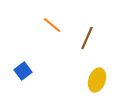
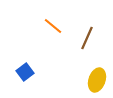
orange line: moved 1 px right, 1 px down
blue square: moved 2 px right, 1 px down
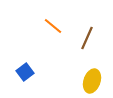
yellow ellipse: moved 5 px left, 1 px down
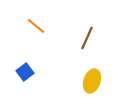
orange line: moved 17 px left
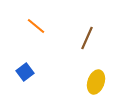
yellow ellipse: moved 4 px right, 1 px down
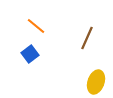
blue square: moved 5 px right, 18 px up
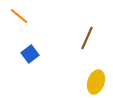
orange line: moved 17 px left, 10 px up
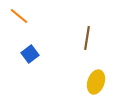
brown line: rotated 15 degrees counterclockwise
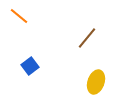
brown line: rotated 30 degrees clockwise
blue square: moved 12 px down
